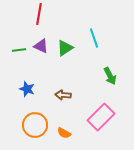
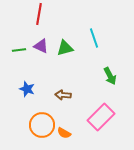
green triangle: rotated 18 degrees clockwise
orange circle: moved 7 px right
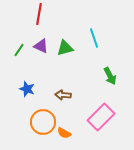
green line: rotated 48 degrees counterclockwise
orange circle: moved 1 px right, 3 px up
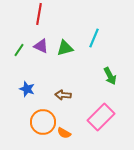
cyan line: rotated 42 degrees clockwise
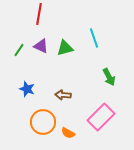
cyan line: rotated 42 degrees counterclockwise
green arrow: moved 1 px left, 1 px down
orange semicircle: moved 4 px right
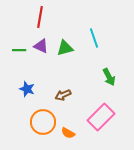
red line: moved 1 px right, 3 px down
green line: rotated 56 degrees clockwise
brown arrow: rotated 28 degrees counterclockwise
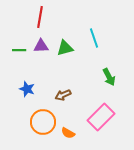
purple triangle: rotated 28 degrees counterclockwise
